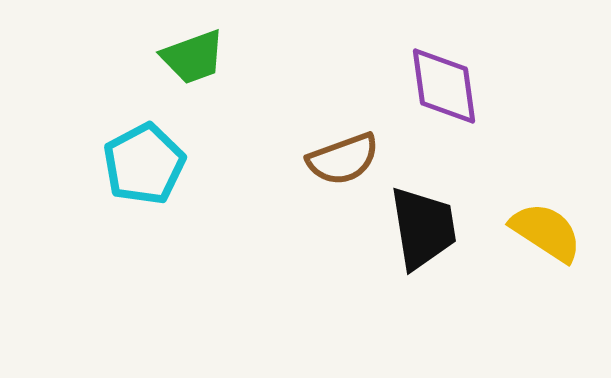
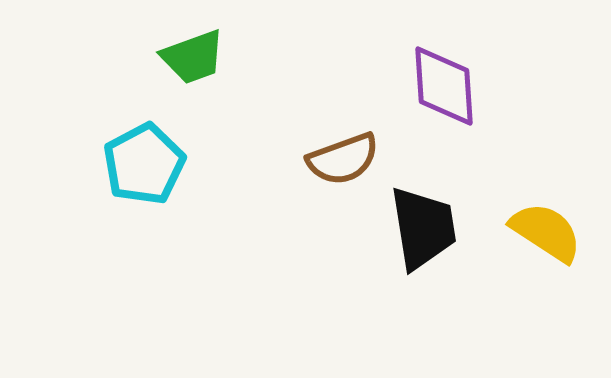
purple diamond: rotated 4 degrees clockwise
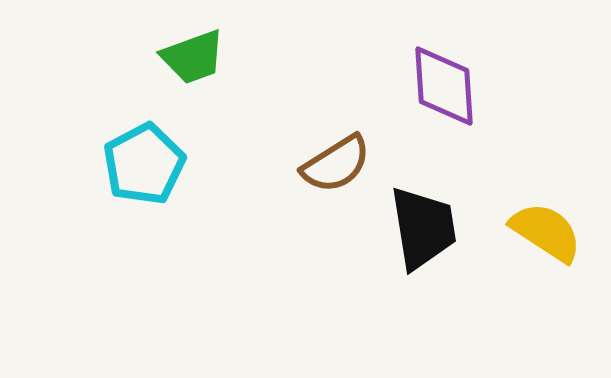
brown semicircle: moved 7 px left, 5 px down; rotated 12 degrees counterclockwise
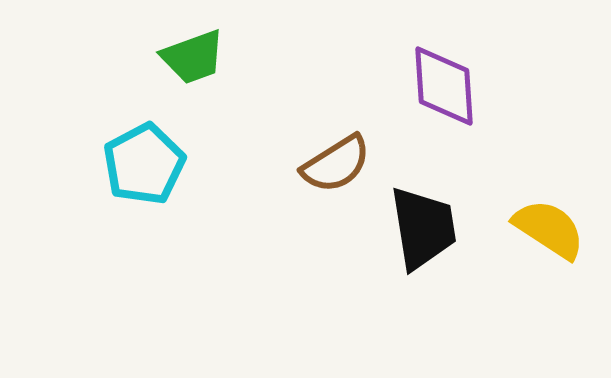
yellow semicircle: moved 3 px right, 3 px up
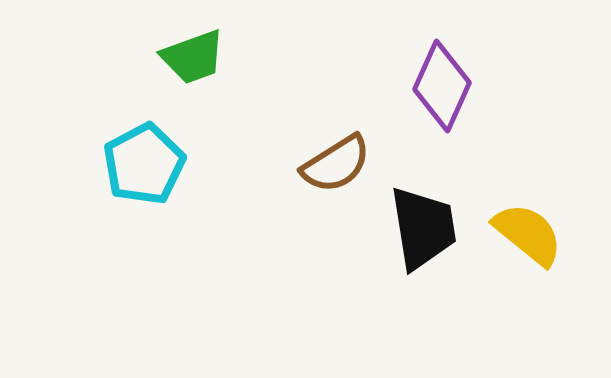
purple diamond: moved 2 px left; rotated 28 degrees clockwise
yellow semicircle: moved 21 px left, 5 px down; rotated 6 degrees clockwise
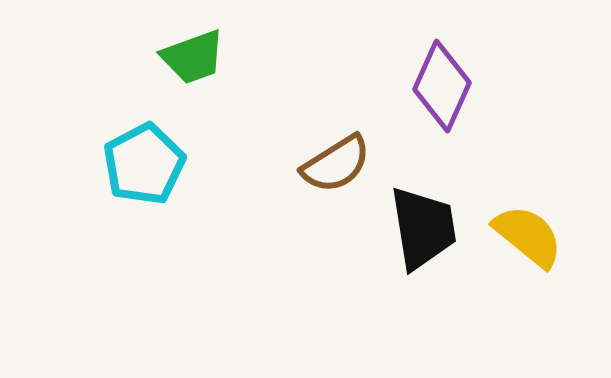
yellow semicircle: moved 2 px down
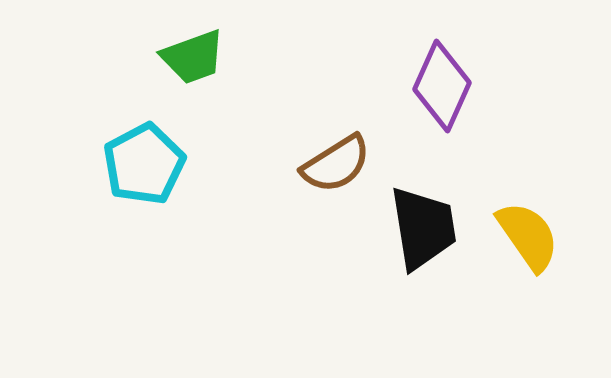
yellow semicircle: rotated 16 degrees clockwise
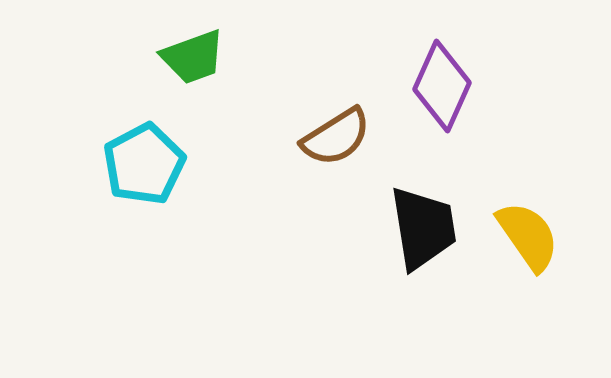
brown semicircle: moved 27 px up
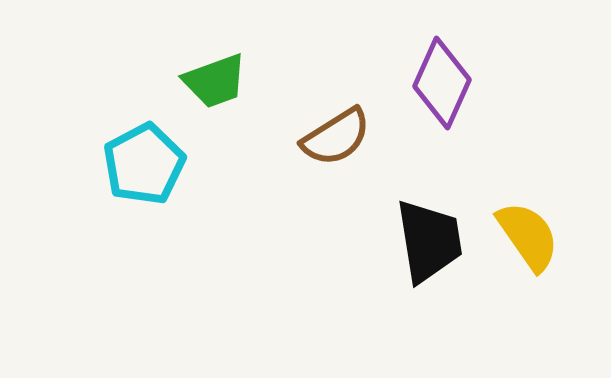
green trapezoid: moved 22 px right, 24 px down
purple diamond: moved 3 px up
black trapezoid: moved 6 px right, 13 px down
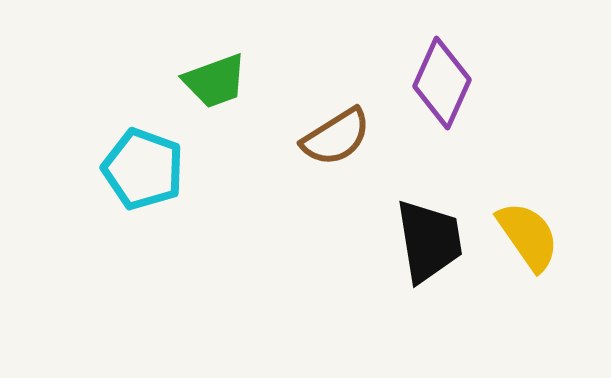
cyan pentagon: moved 1 px left, 5 px down; rotated 24 degrees counterclockwise
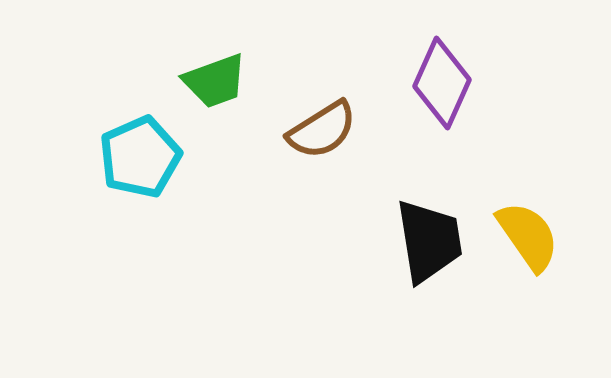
brown semicircle: moved 14 px left, 7 px up
cyan pentagon: moved 3 px left, 12 px up; rotated 28 degrees clockwise
